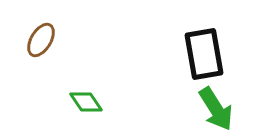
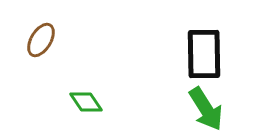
black rectangle: rotated 9 degrees clockwise
green arrow: moved 10 px left
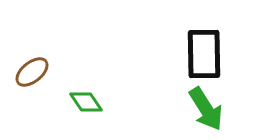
brown ellipse: moved 9 px left, 32 px down; rotated 20 degrees clockwise
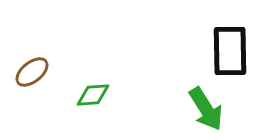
black rectangle: moved 26 px right, 3 px up
green diamond: moved 7 px right, 7 px up; rotated 60 degrees counterclockwise
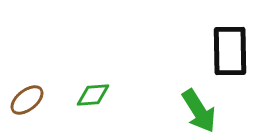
brown ellipse: moved 5 px left, 28 px down
green arrow: moved 7 px left, 2 px down
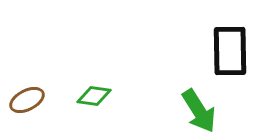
green diamond: moved 1 px right, 1 px down; rotated 12 degrees clockwise
brown ellipse: rotated 12 degrees clockwise
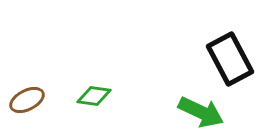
black rectangle: moved 8 px down; rotated 27 degrees counterclockwise
green arrow: moved 2 px right, 1 px down; rotated 33 degrees counterclockwise
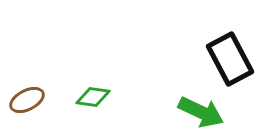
green diamond: moved 1 px left, 1 px down
